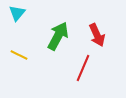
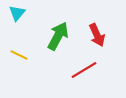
red line: moved 1 px right, 2 px down; rotated 36 degrees clockwise
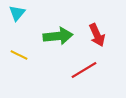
green arrow: rotated 56 degrees clockwise
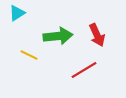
cyan triangle: rotated 18 degrees clockwise
yellow line: moved 10 px right
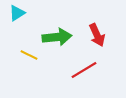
green arrow: moved 1 px left, 1 px down
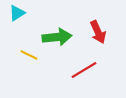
red arrow: moved 1 px right, 3 px up
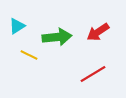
cyan triangle: moved 13 px down
red arrow: rotated 80 degrees clockwise
red line: moved 9 px right, 4 px down
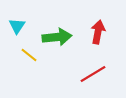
cyan triangle: rotated 24 degrees counterclockwise
red arrow: rotated 135 degrees clockwise
yellow line: rotated 12 degrees clockwise
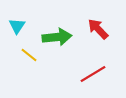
red arrow: moved 3 px up; rotated 55 degrees counterclockwise
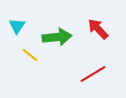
yellow line: moved 1 px right
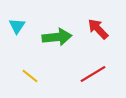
yellow line: moved 21 px down
